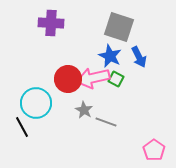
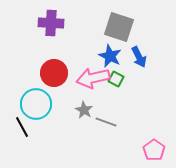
red circle: moved 14 px left, 6 px up
cyan circle: moved 1 px down
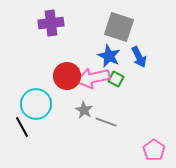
purple cross: rotated 10 degrees counterclockwise
blue star: moved 1 px left
red circle: moved 13 px right, 3 px down
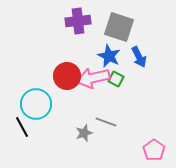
purple cross: moved 27 px right, 2 px up
gray star: moved 23 px down; rotated 24 degrees clockwise
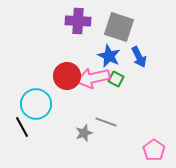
purple cross: rotated 10 degrees clockwise
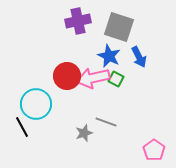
purple cross: rotated 15 degrees counterclockwise
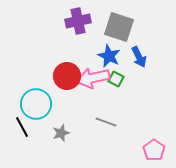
gray star: moved 23 px left
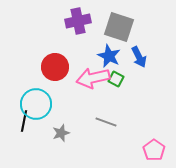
red circle: moved 12 px left, 9 px up
black line: moved 2 px right, 6 px up; rotated 40 degrees clockwise
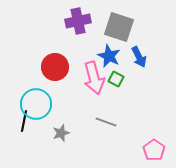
pink arrow: moved 1 px right; rotated 92 degrees counterclockwise
